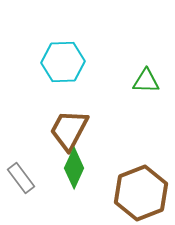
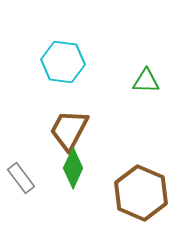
cyan hexagon: rotated 9 degrees clockwise
green diamond: moved 1 px left
brown hexagon: rotated 16 degrees counterclockwise
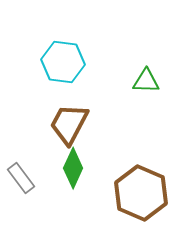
brown trapezoid: moved 6 px up
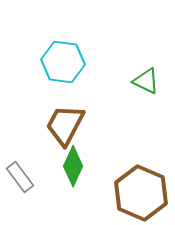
green triangle: rotated 24 degrees clockwise
brown trapezoid: moved 4 px left, 1 px down
green diamond: moved 2 px up
gray rectangle: moved 1 px left, 1 px up
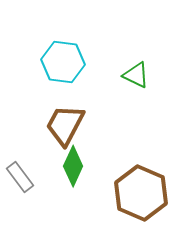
green triangle: moved 10 px left, 6 px up
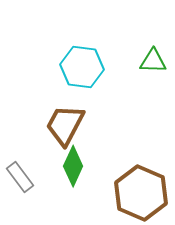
cyan hexagon: moved 19 px right, 5 px down
green triangle: moved 17 px right, 14 px up; rotated 24 degrees counterclockwise
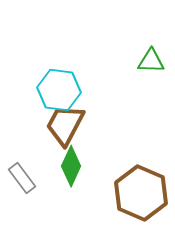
green triangle: moved 2 px left
cyan hexagon: moved 23 px left, 23 px down
green diamond: moved 2 px left
gray rectangle: moved 2 px right, 1 px down
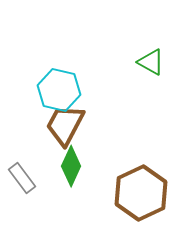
green triangle: moved 1 px down; rotated 28 degrees clockwise
cyan hexagon: rotated 6 degrees clockwise
brown hexagon: rotated 12 degrees clockwise
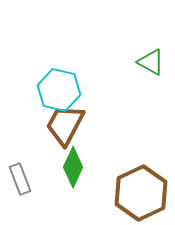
green diamond: moved 2 px right, 1 px down
gray rectangle: moved 2 px left, 1 px down; rotated 16 degrees clockwise
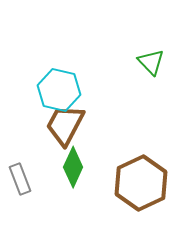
green triangle: rotated 16 degrees clockwise
brown hexagon: moved 10 px up
